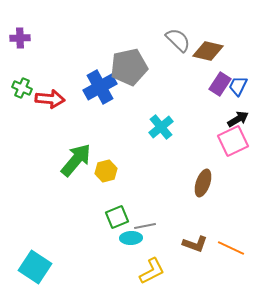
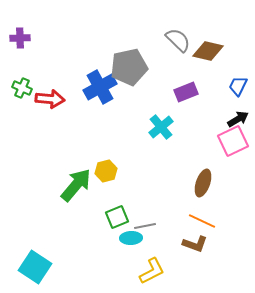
purple rectangle: moved 34 px left, 8 px down; rotated 35 degrees clockwise
green arrow: moved 25 px down
orange line: moved 29 px left, 27 px up
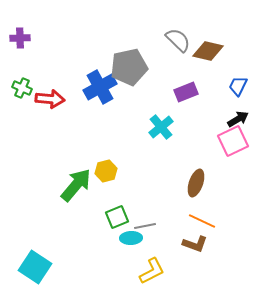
brown ellipse: moved 7 px left
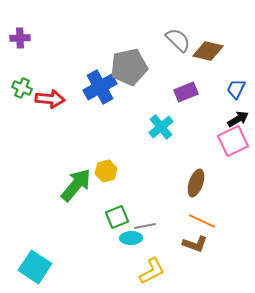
blue trapezoid: moved 2 px left, 3 px down
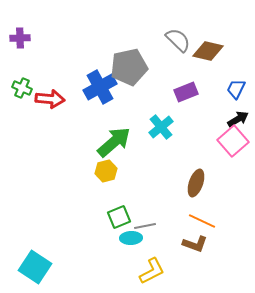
pink square: rotated 16 degrees counterclockwise
green arrow: moved 38 px right, 43 px up; rotated 9 degrees clockwise
green square: moved 2 px right
